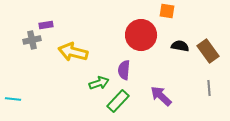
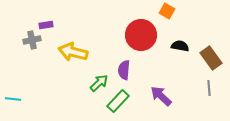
orange square: rotated 21 degrees clockwise
brown rectangle: moved 3 px right, 7 px down
green arrow: rotated 24 degrees counterclockwise
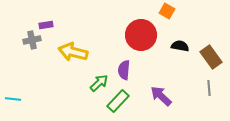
brown rectangle: moved 1 px up
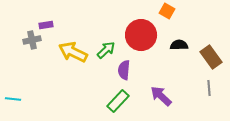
black semicircle: moved 1 px left, 1 px up; rotated 12 degrees counterclockwise
yellow arrow: rotated 12 degrees clockwise
green arrow: moved 7 px right, 33 px up
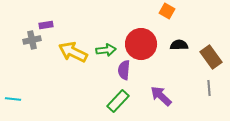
red circle: moved 9 px down
green arrow: rotated 36 degrees clockwise
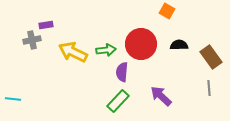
purple semicircle: moved 2 px left, 2 px down
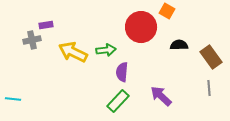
red circle: moved 17 px up
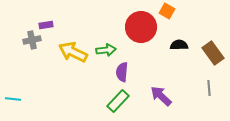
brown rectangle: moved 2 px right, 4 px up
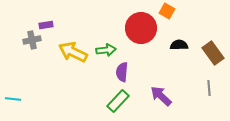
red circle: moved 1 px down
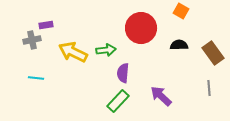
orange square: moved 14 px right
purple semicircle: moved 1 px right, 1 px down
cyan line: moved 23 px right, 21 px up
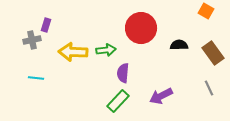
orange square: moved 25 px right
purple rectangle: rotated 64 degrees counterclockwise
yellow arrow: rotated 24 degrees counterclockwise
gray line: rotated 21 degrees counterclockwise
purple arrow: rotated 70 degrees counterclockwise
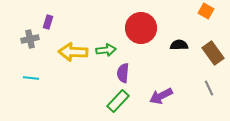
purple rectangle: moved 2 px right, 3 px up
gray cross: moved 2 px left, 1 px up
cyan line: moved 5 px left
